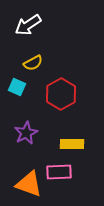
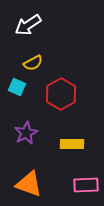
pink rectangle: moved 27 px right, 13 px down
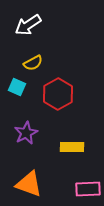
red hexagon: moved 3 px left
yellow rectangle: moved 3 px down
pink rectangle: moved 2 px right, 4 px down
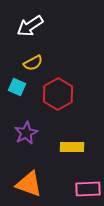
white arrow: moved 2 px right, 1 px down
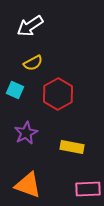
cyan square: moved 2 px left, 3 px down
yellow rectangle: rotated 10 degrees clockwise
orange triangle: moved 1 px left, 1 px down
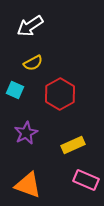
red hexagon: moved 2 px right
yellow rectangle: moved 1 px right, 2 px up; rotated 35 degrees counterclockwise
pink rectangle: moved 2 px left, 9 px up; rotated 25 degrees clockwise
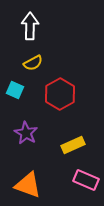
white arrow: rotated 124 degrees clockwise
purple star: rotated 15 degrees counterclockwise
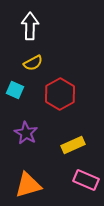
orange triangle: rotated 36 degrees counterclockwise
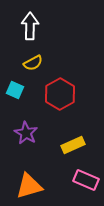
orange triangle: moved 1 px right, 1 px down
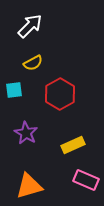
white arrow: rotated 44 degrees clockwise
cyan square: moved 1 px left; rotated 30 degrees counterclockwise
